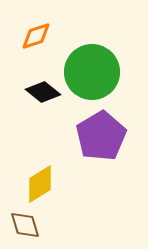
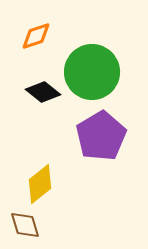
yellow diamond: rotated 6 degrees counterclockwise
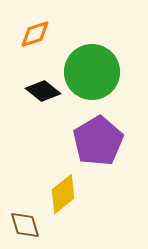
orange diamond: moved 1 px left, 2 px up
black diamond: moved 1 px up
purple pentagon: moved 3 px left, 5 px down
yellow diamond: moved 23 px right, 10 px down
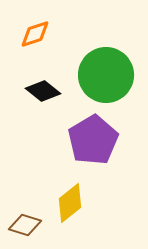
green circle: moved 14 px right, 3 px down
purple pentagon: moved 5 px left, 1 px up
yellow diamond: moved 7 px right, 9 px down
brown diamond: rotated 56 degrees counterclockwise
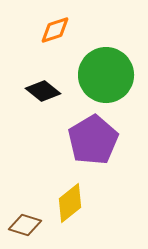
orange diamond: moved 20 px right, 4 px up
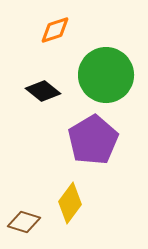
yellow diamond: rotated 15 degrees counterclockwise
brown diamond: moved 1 px left, 3 px up
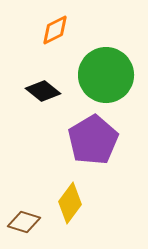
orange diamond: rotated 8 degrees counterclockwise
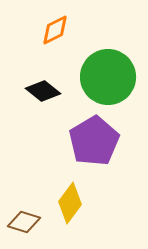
green circle: moved 2 px right, 2 px down
purple pentagon: moved 1 px right, 1 px down
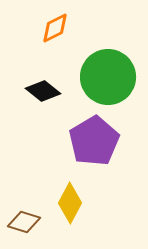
orange diamond: moved 2 px up
yellow diamond: rotated 9 degrees counterclockwise
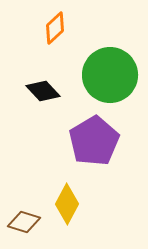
orange diamond: rotated 16 degrees counterclockwise
green circle: moved 2 px right, 2 px up
black diamond: rotated 8 degrees clockwise
yellow diamond: moved 3 px left, 1 px down
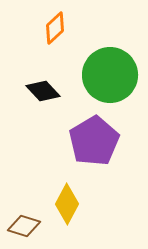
brown diamond: moved 4 px down
